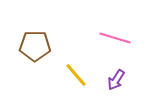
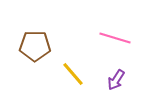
yellow line: moved 3 px left, 1 px up
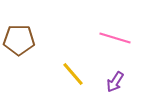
brown pentagon: moved 16 px left, 6 px up
purple arrow: moved 1 px left, 2 px down
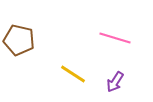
brown pentagon: rotated 12 degrees clockwise
yellow line: rotated 16 degrees counterclockwise
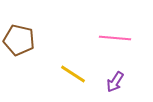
pink line: rotated 12 degrees counterclockwise
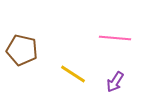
brown pentagon: moved 3 px right, 10 px down
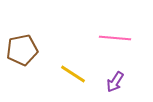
brown pentagon: rotated 24 degrees counterclockwise
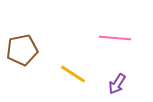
purple arrow: moved 2 px right, 2 px down
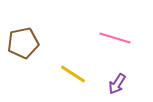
pink line: rotated 12 degrees clockwise
brown pentagon: moved 1 px right, 7 px up
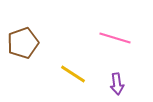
brown pentagon: rotated 8 degrees counterclockwise
purple arrow: rotated 40 degrees counterclockwise
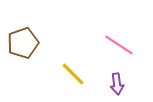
pink line: moved 4 px right, 7 px down; rotated 16 degrees clockwise
yellow line: rotated 12 degrees clockwise
